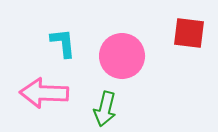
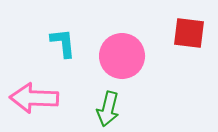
pink arrow: moved 10 px left, 5 px down
green arrow: moved 3 px right
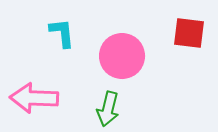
cyan L-shape: moved 1 px left, 10 px up
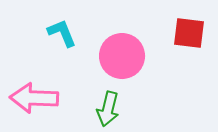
cyan L-shape: rotated 16 degrees counterclockwise
